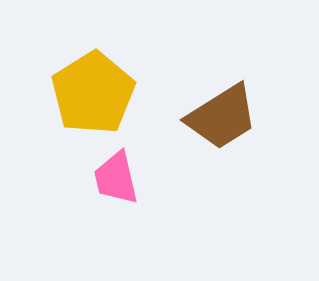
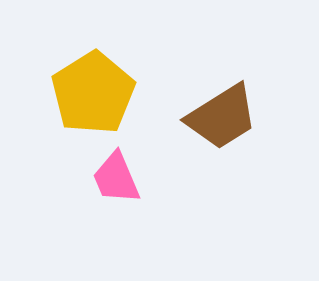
pink trapezoid: rotated 10 degrees counterclockwise
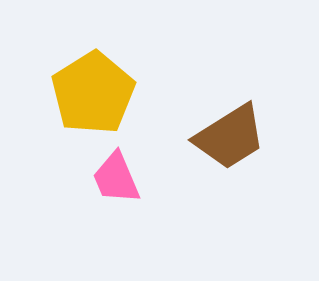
brown trapezoid: moved 8 px right, 20 px down
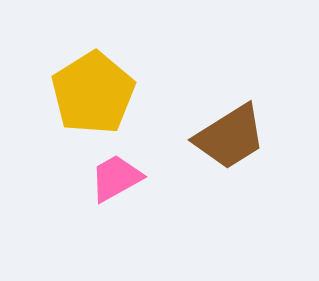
pink trapezoid: rotated 84 degrees clockwise
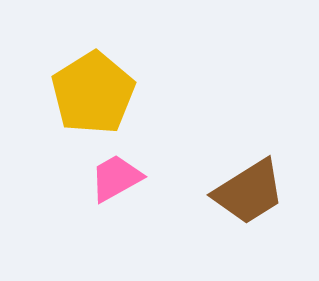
brown trapezoid: moved 19 px right, 55 px down
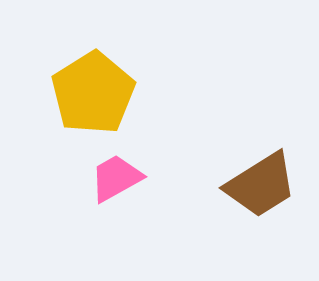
brown trapezoid: moved 12 px right, 7 px up
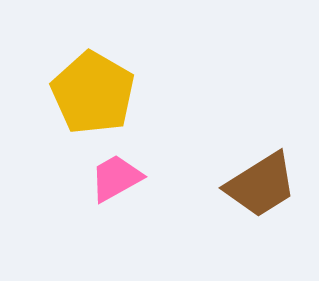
yellow pentagon: rotated 10 degrees counterclockwise
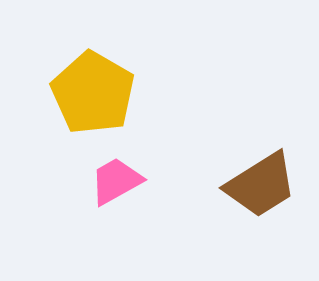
pink trapezoid: moved 3 px down
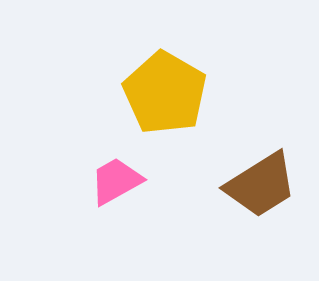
yellow pentagon: moved 72 px right
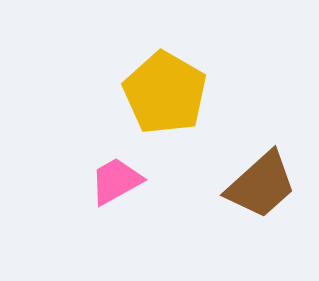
brown trapezoid: rotated 10 degrees counterclockwise
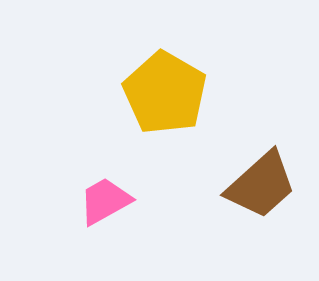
pink trapezoid: moved 11 px left, 20 px down
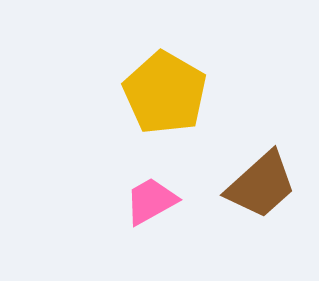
pink trapezoid: moved 46 px right
